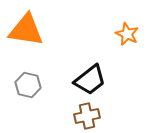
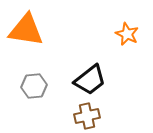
gray hexagon: moved 6 px right, 1 px down; rotated 20 degrees counterclockwise
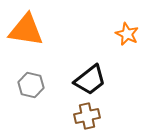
gray hexagon: moved 3 px left, 1 px up; rotated 20 degrees clockwise
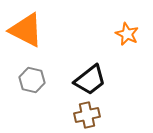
orange triangle: rotated 18 degrees clockwise
gray hexagon: moved 1 px right, 5 px up
brown cross: moved 1 px up
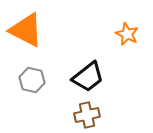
black trapezoid: moved 2 px left, 3 px up
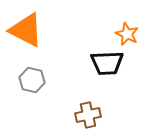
black trapezoid: moved 19 px right, 14 px up; rotated 36 degrees clockwise
brown cross: moved 1 px right
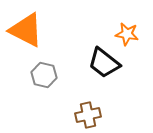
orange star: rotated 15 degrees counterclockwise
black trapezoid: moved 3 px left; rotated 40 degrees clockwise
gray hexagon: moved 12 px right, 5 px up
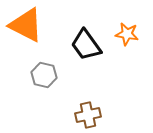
orange triangle: moved 5 px up
black trapezoid: moved 18 px left, 18 px up; rotated 16 degrees clockwise
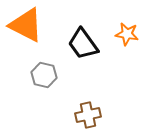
black trapezoid: moved 3 px left, 1 px up
